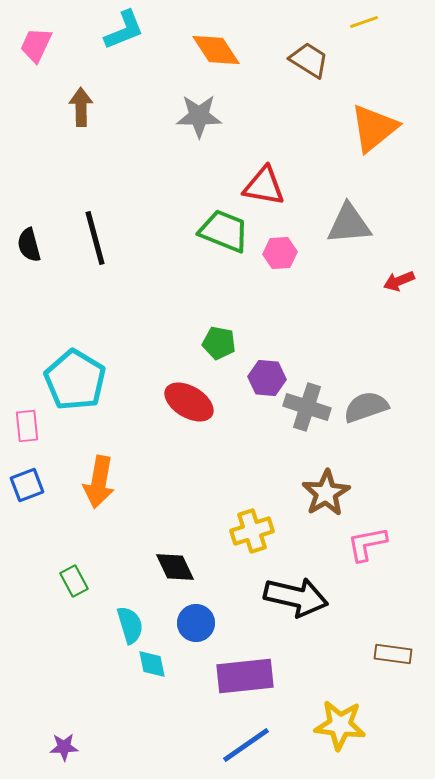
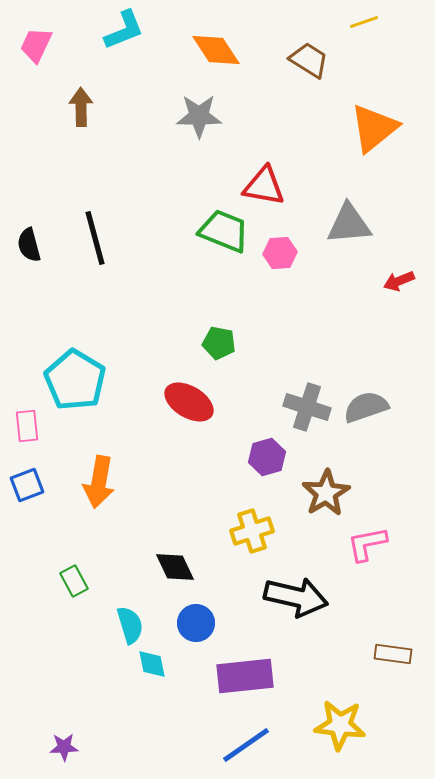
purple hexagon: moved 79 px down; rotated 21 degrees counterclockwise
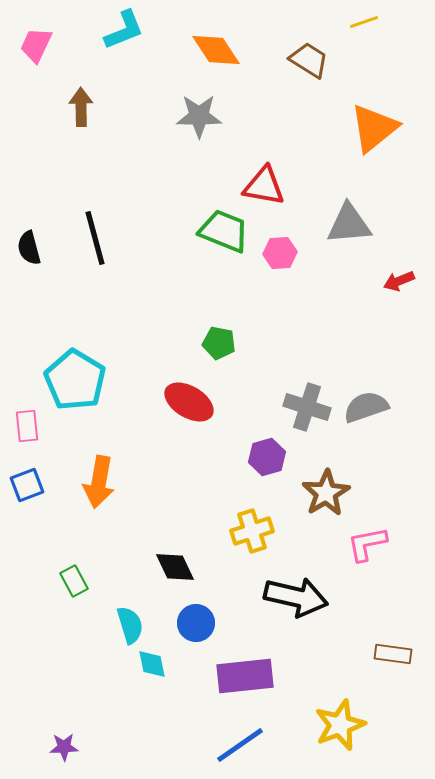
black semicircle: moved 3 px down
yellow star: rotated 27 degrees counterclockwise
blue line: moved 6 px left
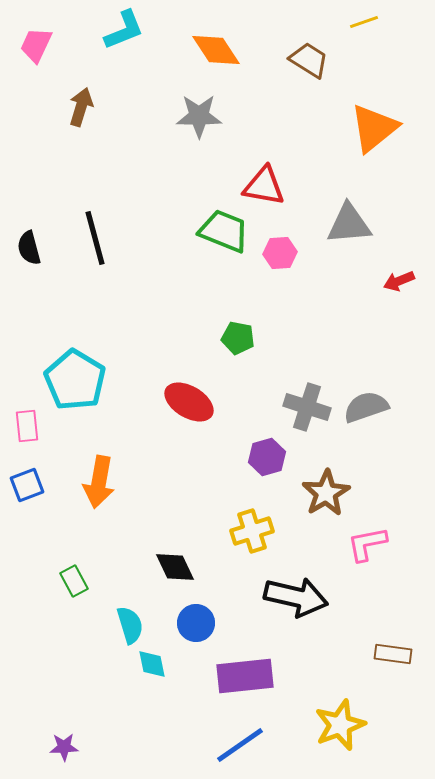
brown arrow: rotated 18 degrees clockwise
green pentagon: moved 19 px right, 5 px up
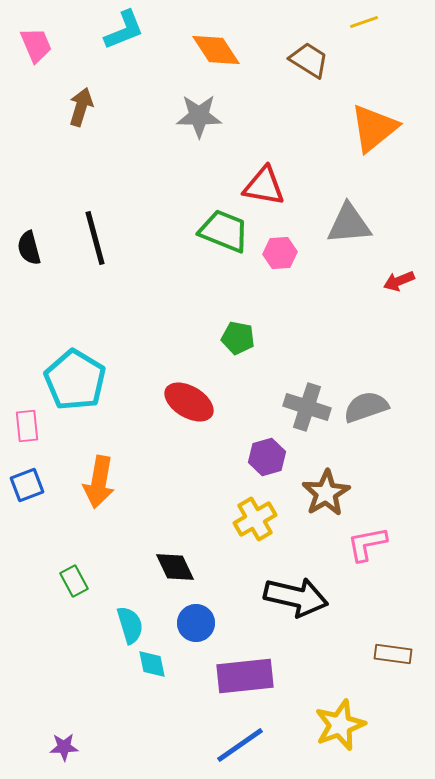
pink trapezoid: rotated 132 degrees clockwise
yellow cross: moved 3 px right, 12 px up; rotated 12 degrees counterclockwise
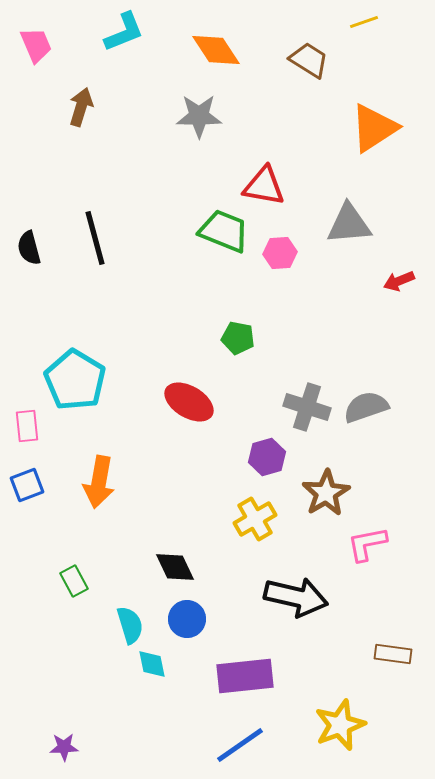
cyan L-shape: moved 2 px down
orange triangle: rotated 6 degrees clockwise
blue circle: moved 9 px left, 4 px up
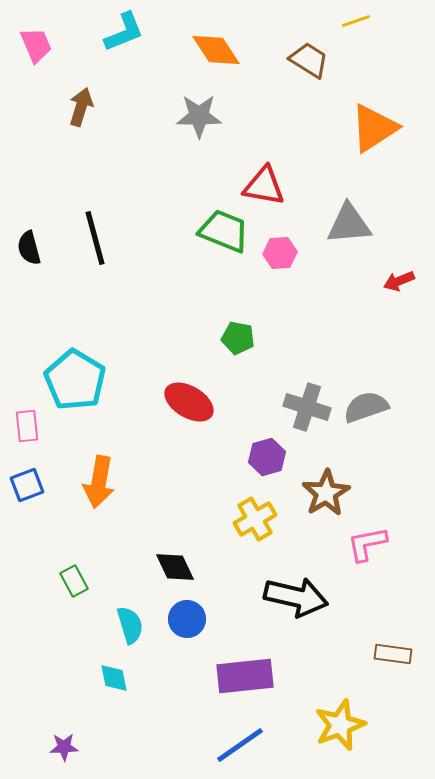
yellow line: moved 8 px left, 1 px up
cyan diamond: moved 38 px left, 14 px down
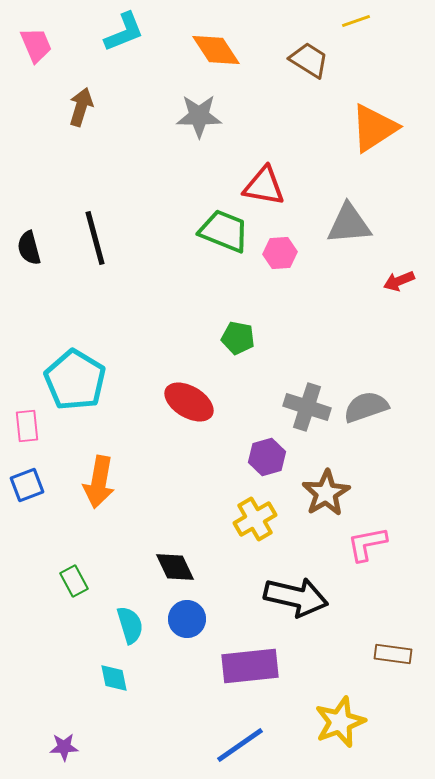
purple rectangle: moved 5 px right, 10 px up
yellow star: moved 3 px up
